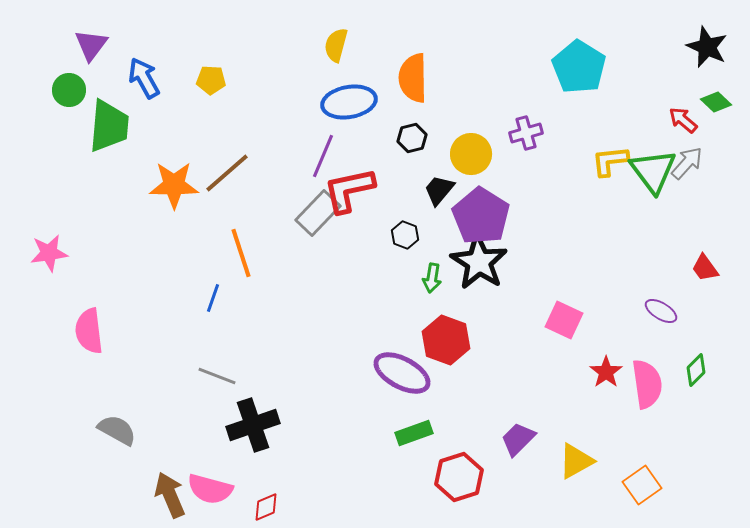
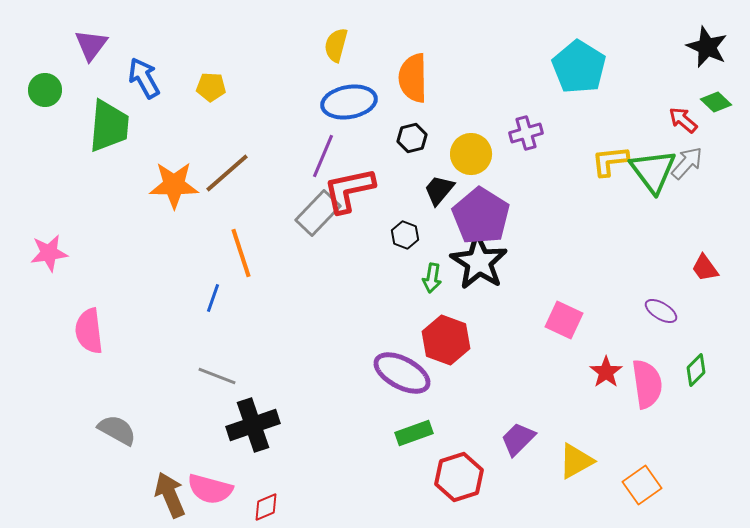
yellow pentagon at (211, 80): moved 7 px down
green circle at (69, 90): moved 24 px left
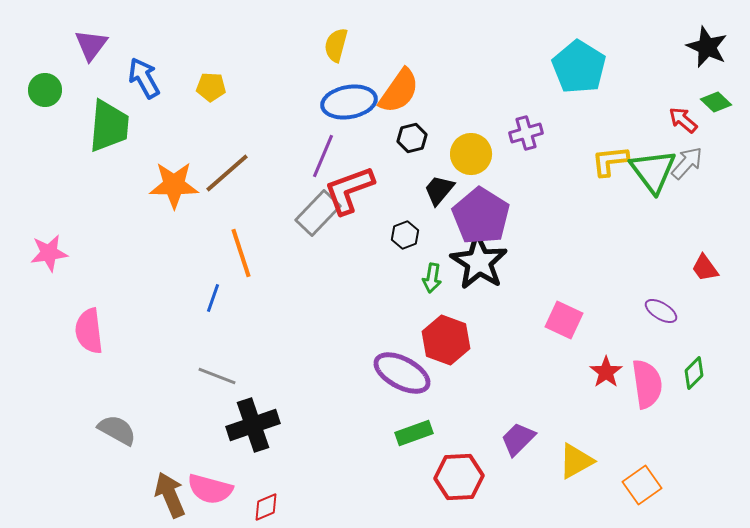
orange semicircle at (413, 78): moved 14 px left, 13 px down; rotated 144 degrees counterclockwise
red L-shape at (349, 190): rotated 8 degrees counterclockwise
black hexagon at (405, 235): rotated 20 degrees clockwise
green diamond at (696, 370): moved 2 px left, 3 px down
red hexagon at (459, 477): rotated 15 degrees clockwise
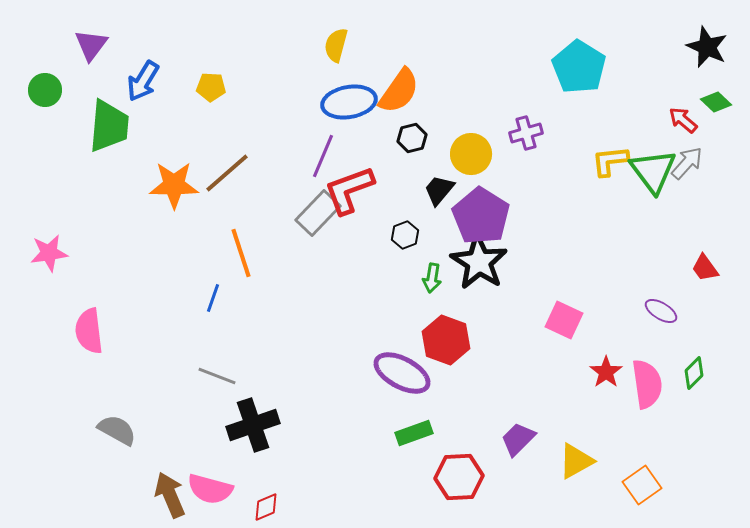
blue arrow at (144, 78): moved 1 px left, 3 px down; rotated 120 degrees counterclockwise
